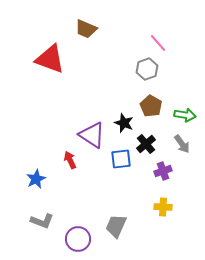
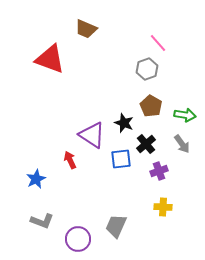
purple cross: moved 4 px left
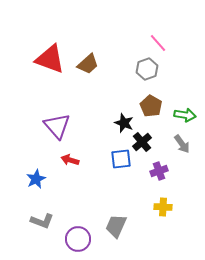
brown trapezoid: moved 2 px right, 35 px down; rotated 65 degrees counterclockwise
purple triangle: moved 35 px left, 9 px up; rotated 16 degrees clockwise
black cross: moved 4 px left, 2 px up
red arrow: rotated 48 degrees counterclockwise
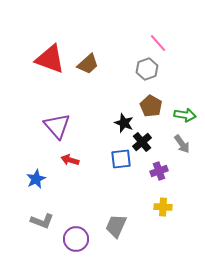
purple circle: moved 2 px left
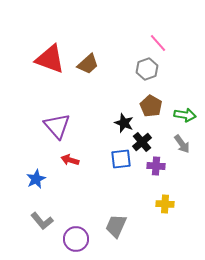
purple cross: moved 3 px left, 5 px up; rotated 24 degrees clockwise
yellow cross: moved 2 px right, 3 px up
gray L-shape: rotated 30 degrees clockwise
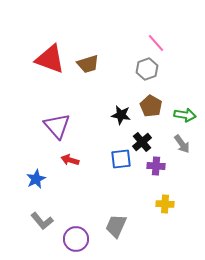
pink line: moved 2 px left
brown trapezoid: rotated 25 degrees clockwise
black star: moved 3 px left, 8 px up; rotated 12 degrees counterclockwise
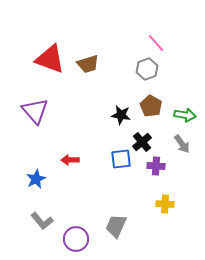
purple triangle: moved 22 px left, 15 px up
red arrow: rotated 18 degrees counterclockwise
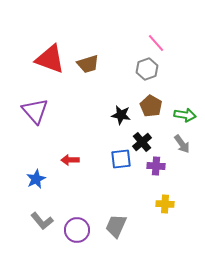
purple circle: moved 1 px right, 9 px up
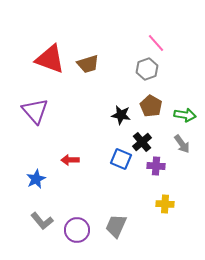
blue square: rotated 30 degrees clockwise
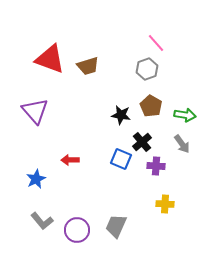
brown trapezoid: moved 2 px down
